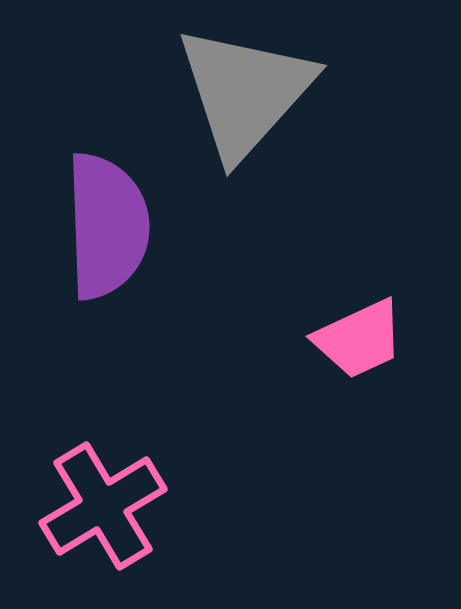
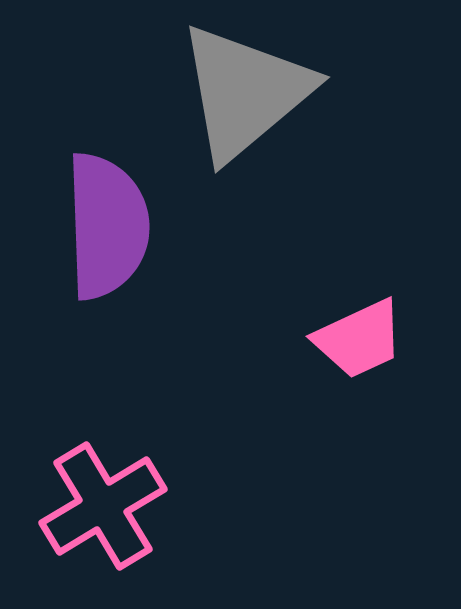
gray triangle: rotated 8 degrees clockwise
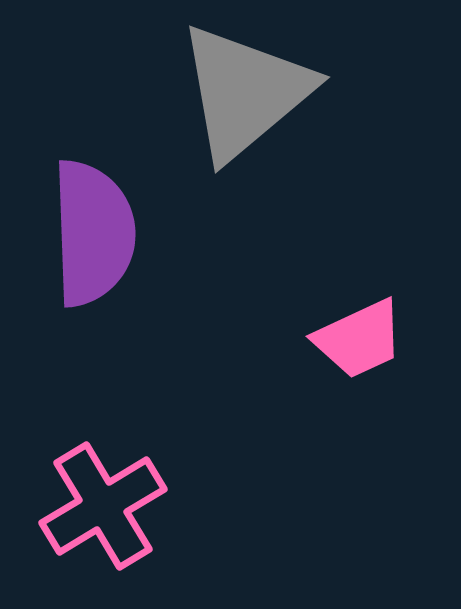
purple semicircle: moved 14 px left, 7 px down
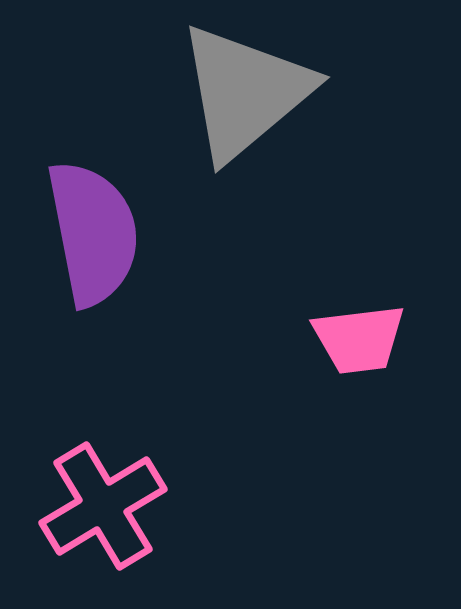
purple semicircle: rotated 9 degrees counterclockwise
pink trapezoid: rotated 18 degrees clockwise
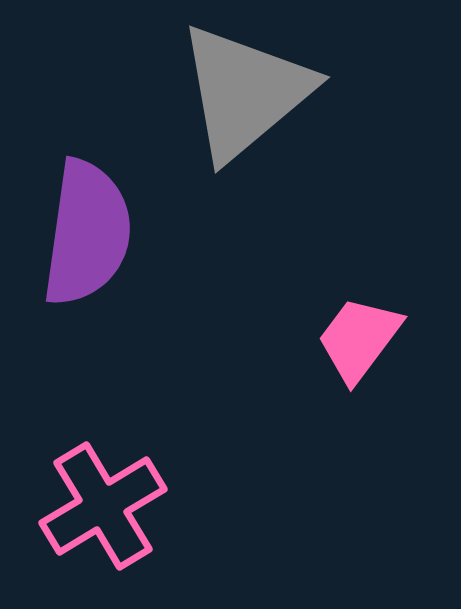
purple semicircle: moved 6 px left; rotated 19 degrees clockwise
pink trapezoid: rotated 134 degrees clockwise
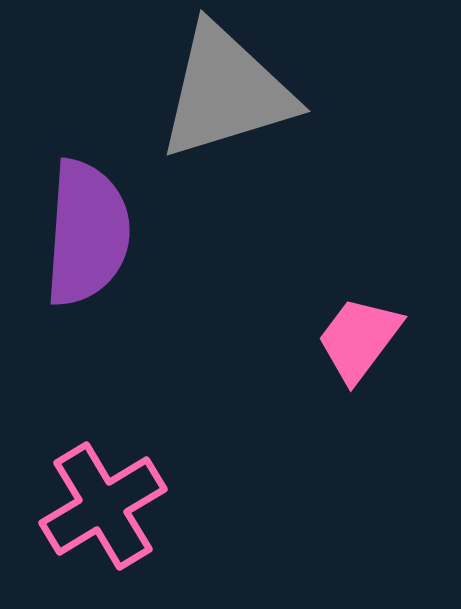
gray triangle: moved 19 px left; rotated 23 degrees clockwise
purple semicircle: rotated 4 degrees counterclockwise
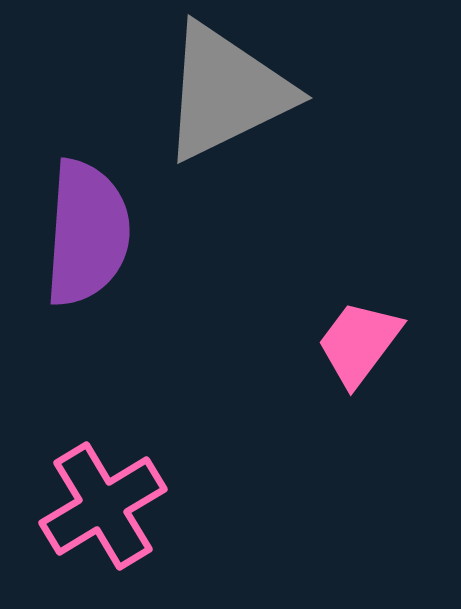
gray triangle: rotated 9 degrees counterclockwise
pink trapezoid: moved 4 px down
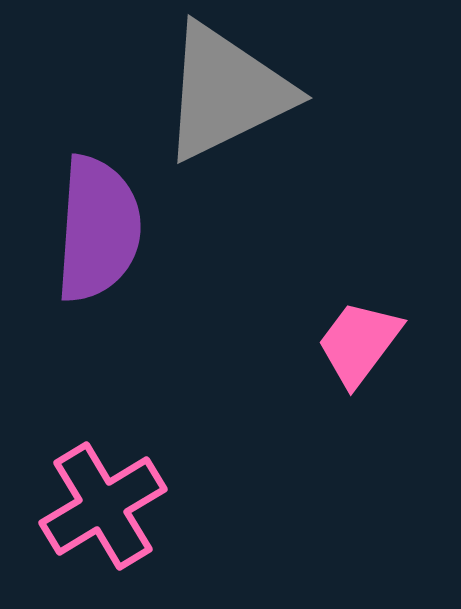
purple semicircle: moved 11 px right, 4 px up
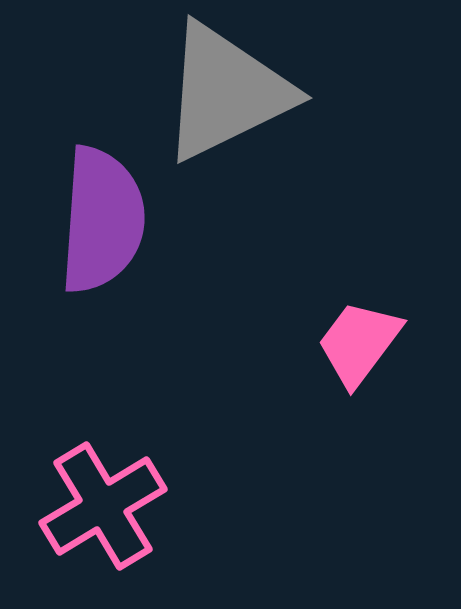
purple semicircle: moved 4 px right, 9 px up
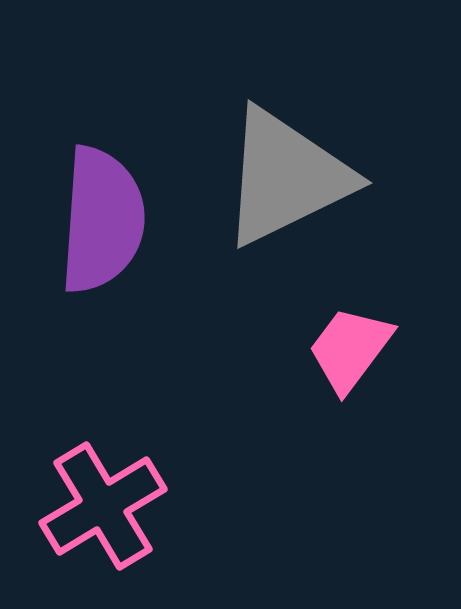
gray triangle: moved 60 px right, 85 px down
pink trapezoid: moved 9 px left, 6 px down
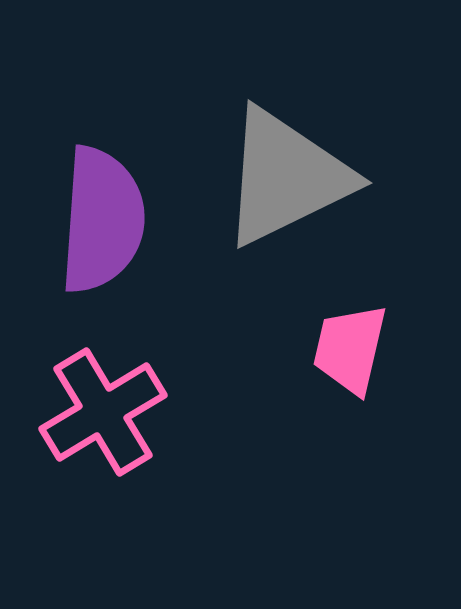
pink trapezoid: rotated 24 degrees counterclockwise
pink cross: moved 94 px up
